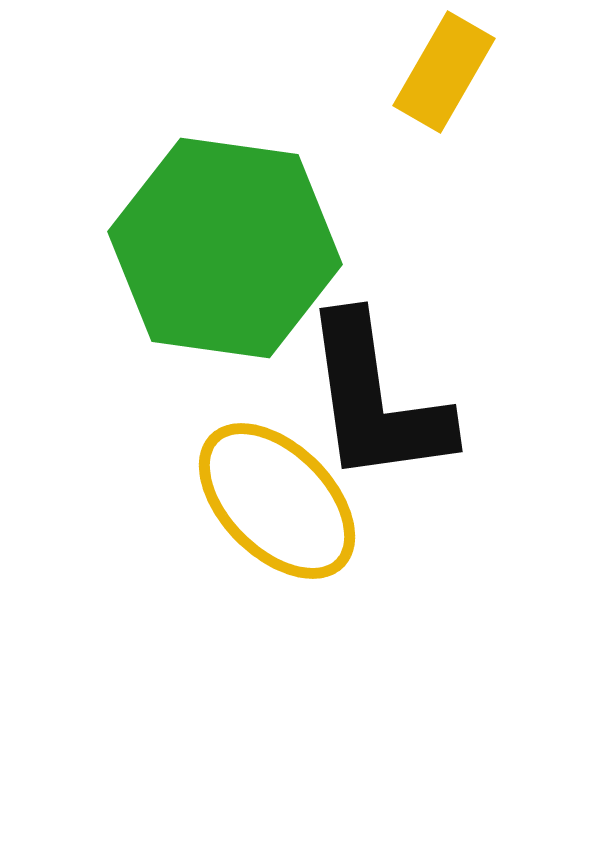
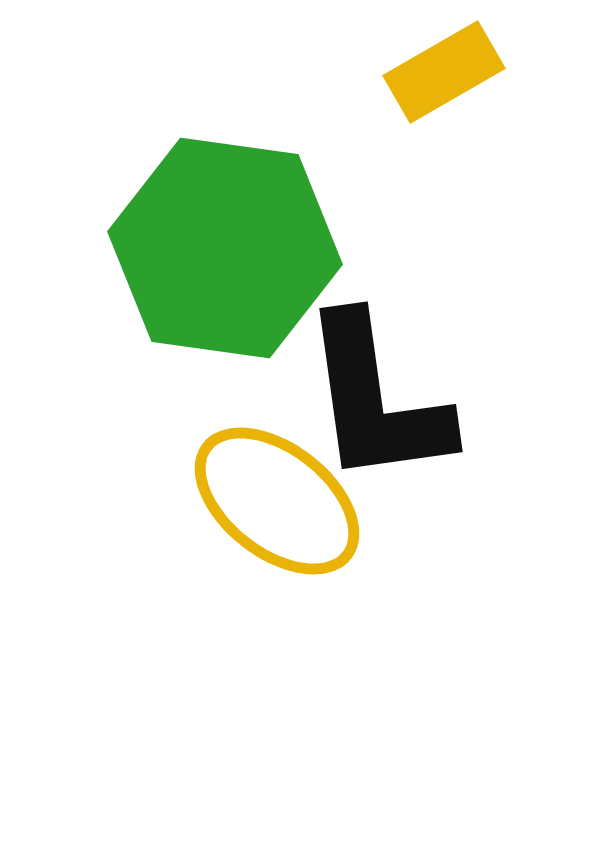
yellow rectangle: rotated 30 degrees clockwise
yellow ellipse: rotated 7 degrees counterclockwise
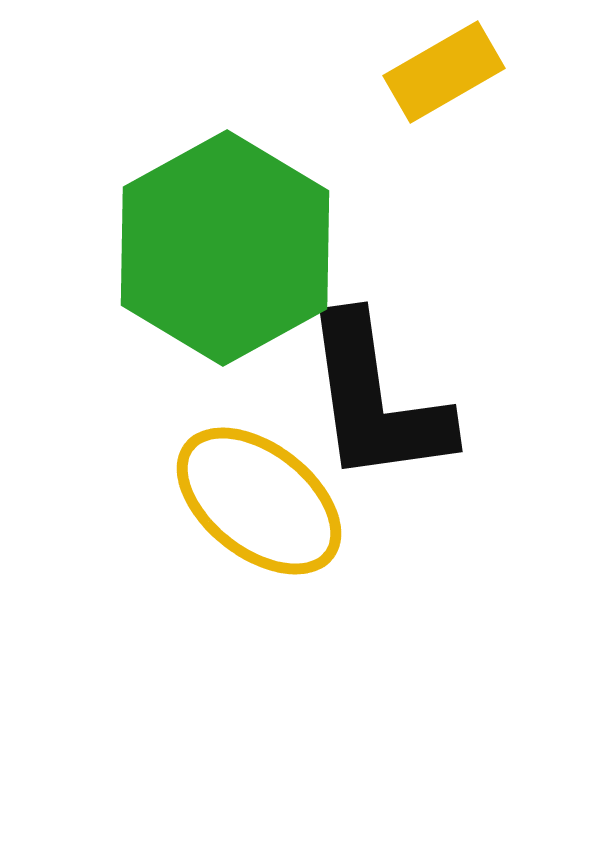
green hexagon: rotated 23 degrees clockwise
yellow ellipse: moved 18 px left
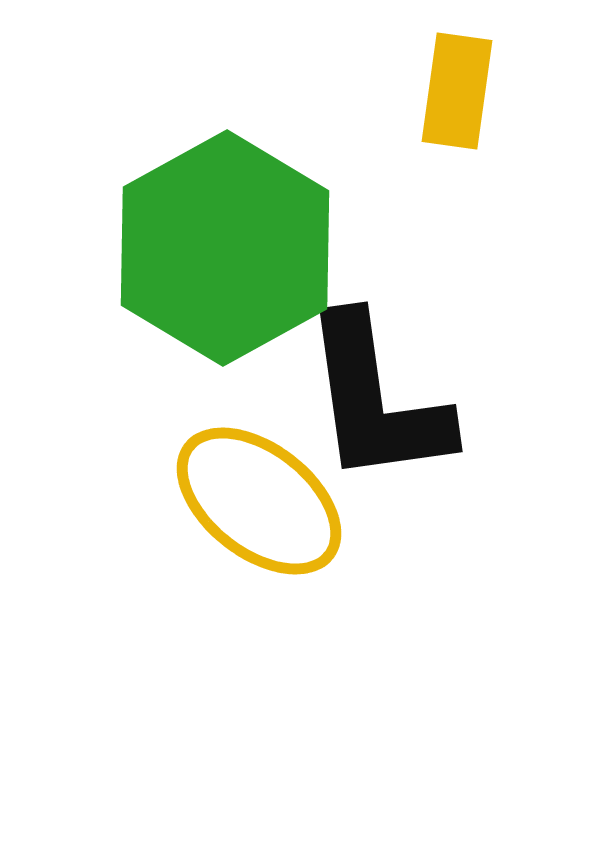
yellow rectangle: moved 13 px right, 19 px down; rotated 52 degrees counterclockwise
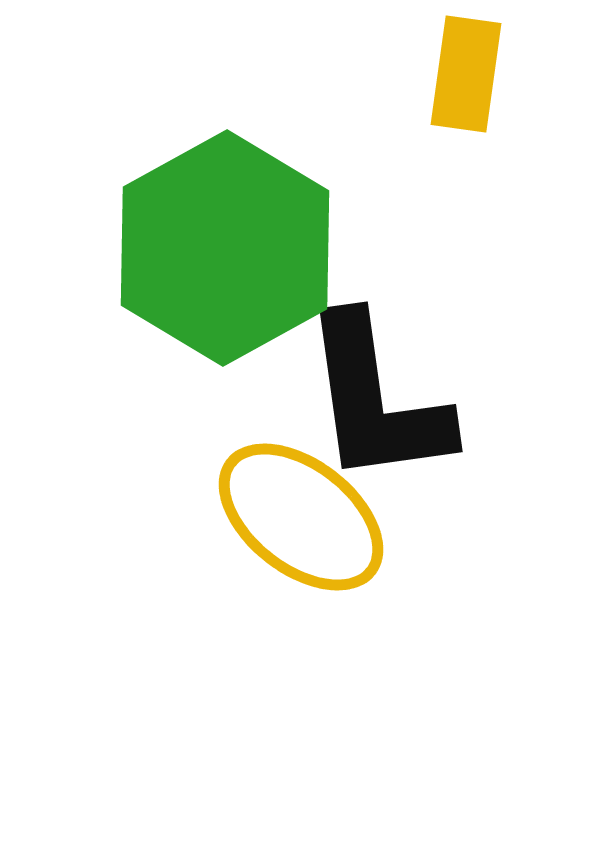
yellow rectangle: moved 9 px right, 17 px up
yellow ellipse: moved 42 px right, 16 px down
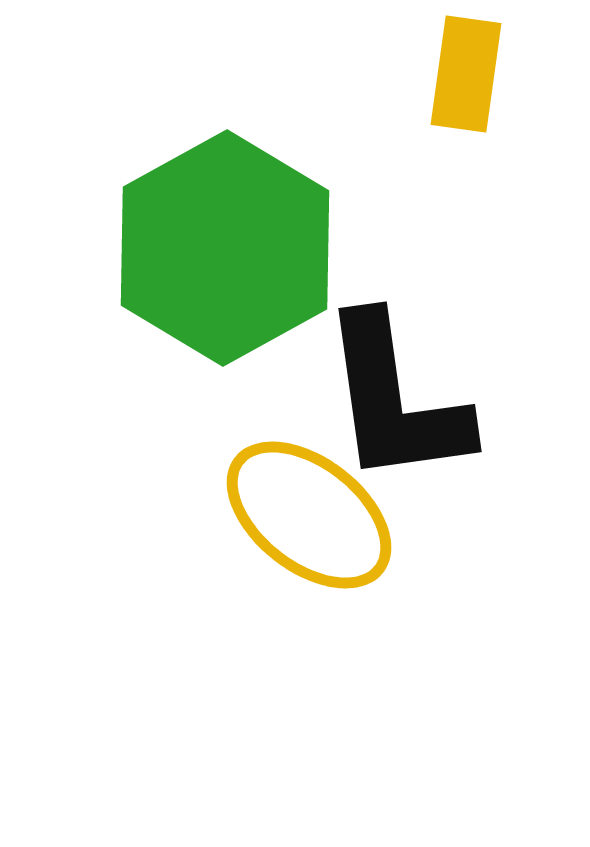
black L-shape: moved 19 px right
yellow ellipse: moved 8 px right, 2 px up
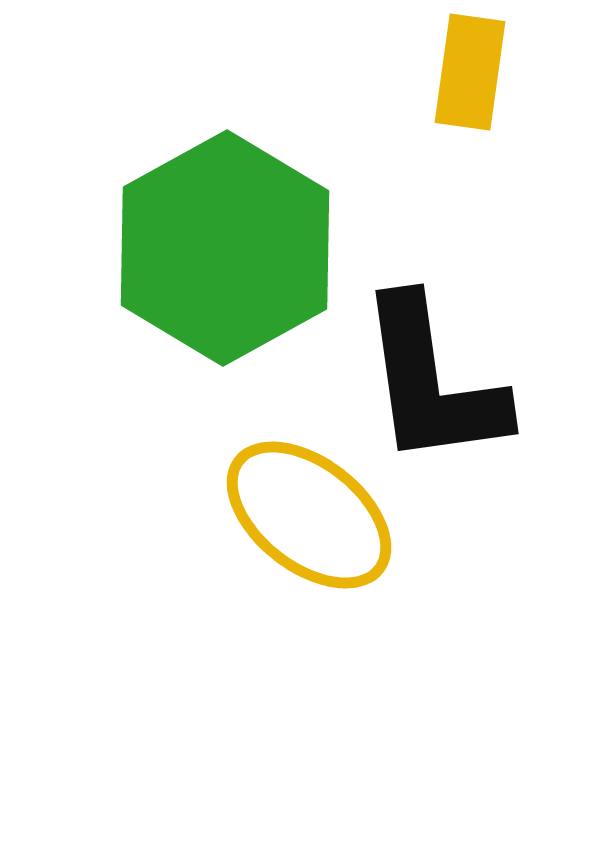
yellow rectangle: moved 4 px right, 2 px up
black L-shape: moved 37 px right, 18 px up
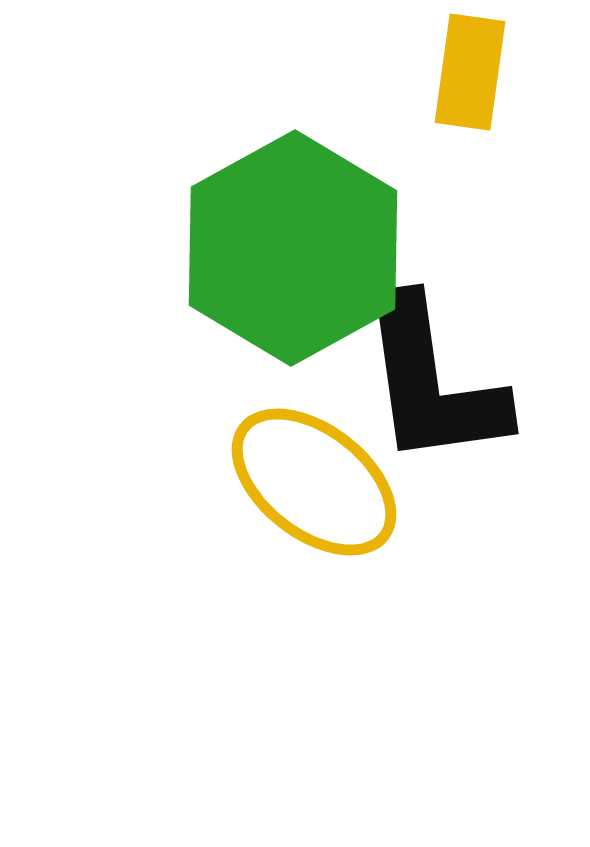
green hexagon: moved 68 px right
yellow ellipse: moved 5 px right, 33 px up
